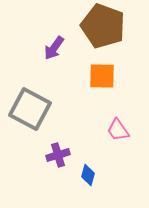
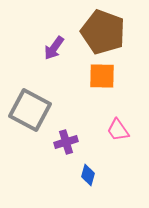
brown pentagon: moved 6 px down
gray square: moved 1 px down
purple cross: moved 8 px right, 13 px up
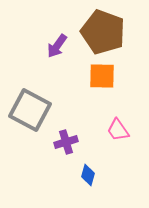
purple arrow: moved 3 px right, 2 px up
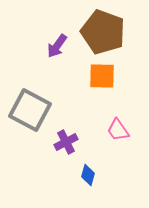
purple cross: rotated 10 degrees counterclockwise
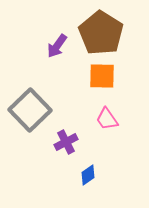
brown pentagon: moved 2 px left, 1 px down; rotated 12 degrees clockwise
gray square: rotated 18 degrees clockwise
pink trapezoid: moved 11 px left, 11 px up
blue diamond: rotated 40 degrees clockwise
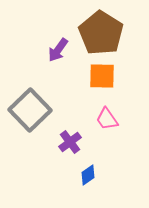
purple arrow: moved 1 px right, 4 px down
purple cross: moved 4 px right; rotated 10 degrees counterclockwise
